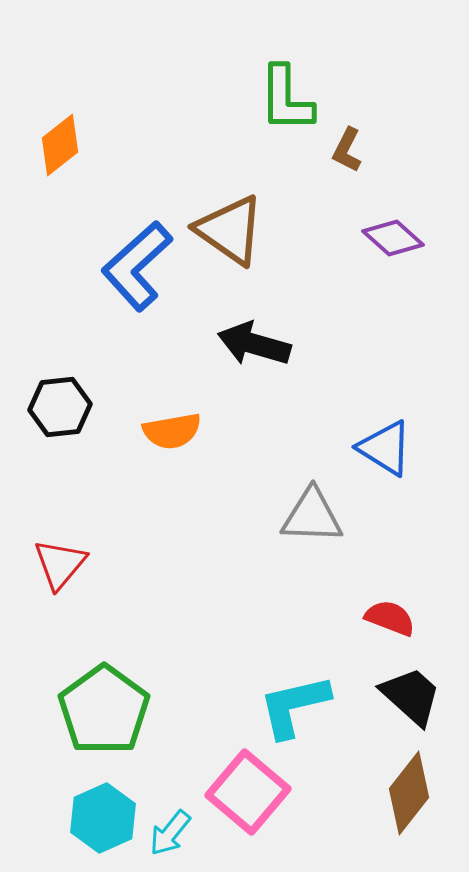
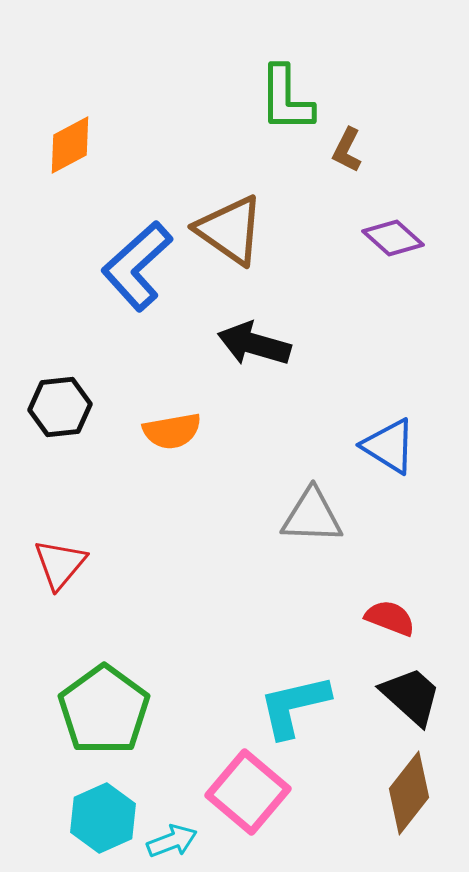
orange diamond: moved 10 px right; rotated 10 degrees clockwise
blue triangle: moved 4 px right, 2 px up
cyan arrow: moved 2 px right, 8 px down; rotated 150 degrees counterclockwise
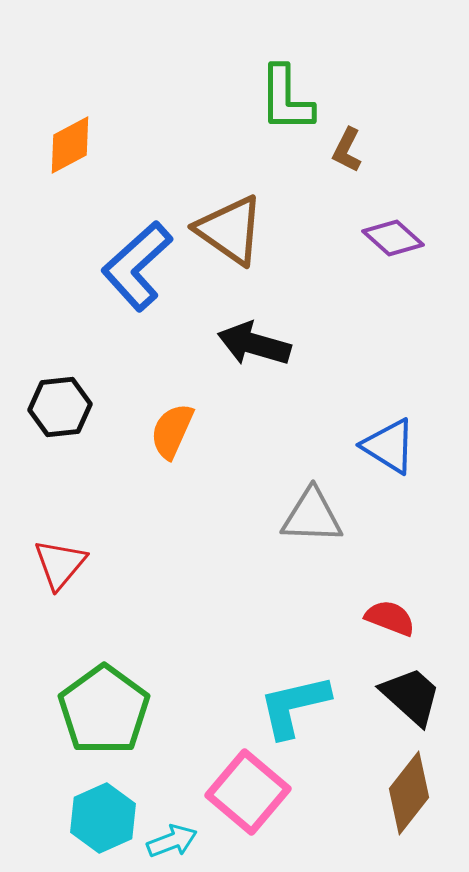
orange semicircle: rotated 124 degrees clockwise
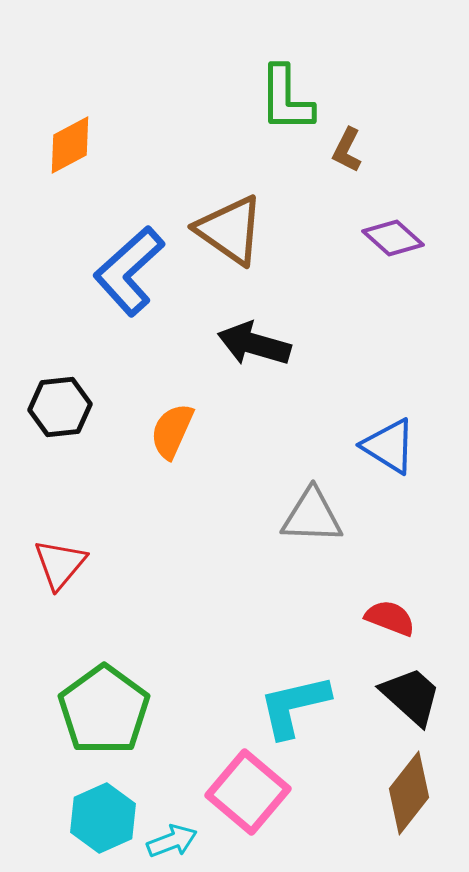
blue L-shape: moved 8 px left, 5 px down
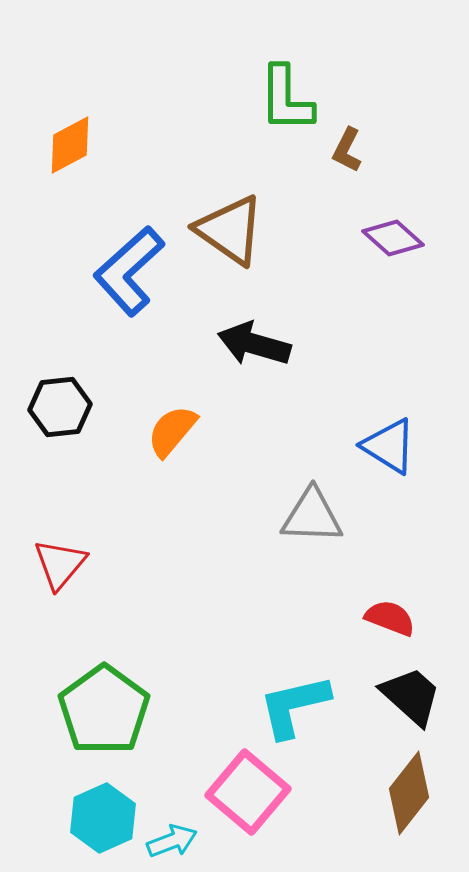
orange semicircle: rotated 16 degrees clockwise
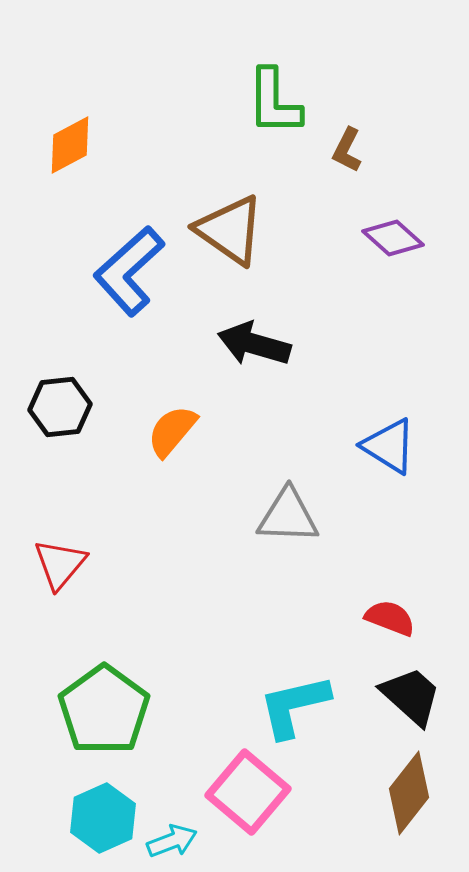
green L-shape: moved 12 px left, 3 px down
gray triangle: moved 24 px left
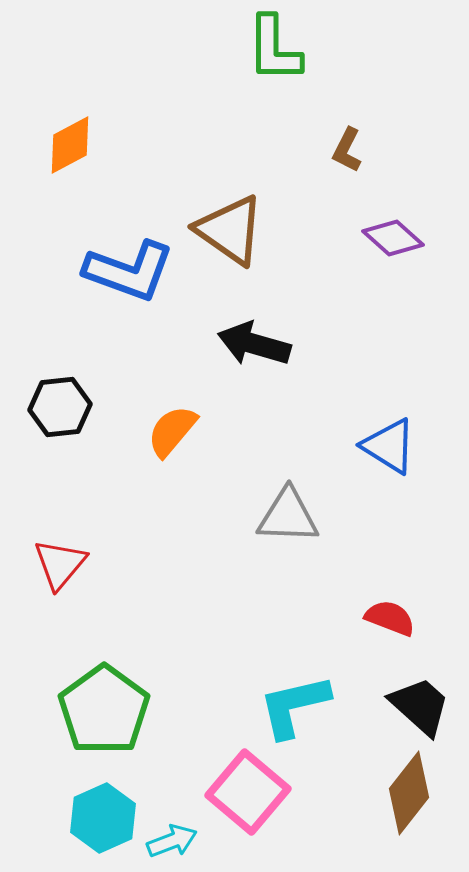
green L-shape: moved 53 px up
blue L-shape: rotated 118 degrees counterclockwise
black trapezoid: moved 9 px right, 10 px down
